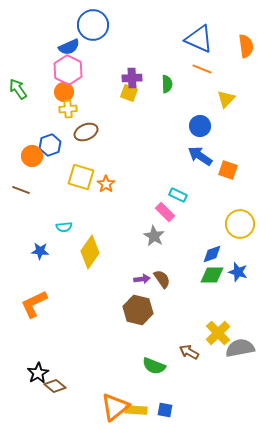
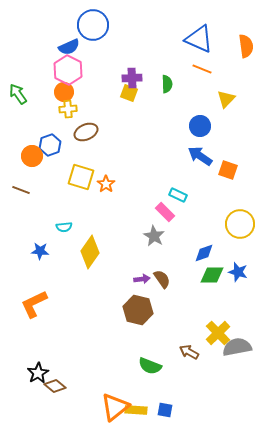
green arrow at (18, 89): moved 5 px down
blue diamond at (212, 254): moved 8 px left, 1 px up
gray semicircle at (240, 348): moved 3 px left, 1 px up
green semicircle at (154, 366): moved 4 px left
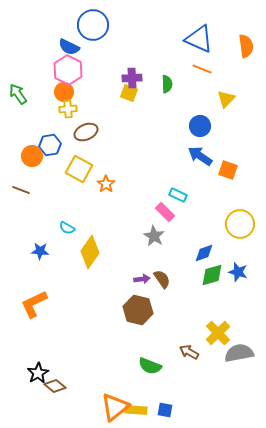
blue semicircle at (69, 47): rotated 50 degrees clockwise
blue hexagon at (50, 145): rotated 10 degrees clockwise
yellow square at (81, 177): moved 2 px left, 8 px up; rotated 12 degrees clockwise
cyan semicircle at (64, 227): moved 3 px right, 1 px down; rotated 35 degrees clockwise
green diamond at (212, 275): rotated 15 degrees counterclockwise
gray semicircle at (237, 347): moved 2 px right, 6 px down
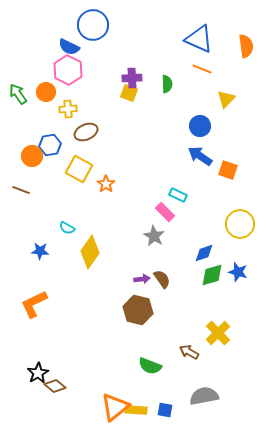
orange circle at (64, 92): moved 18 px left
gray semicircle at (239, 353): moved 35 px left, 43 px down
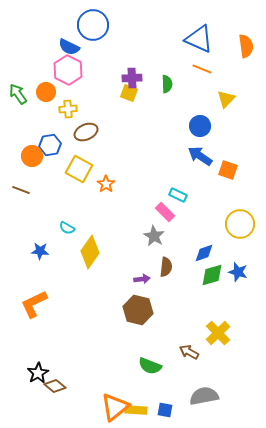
brown semicircle at (162, 279): moved 4 px right, 12 px up; rotated 42 degrees clockwise
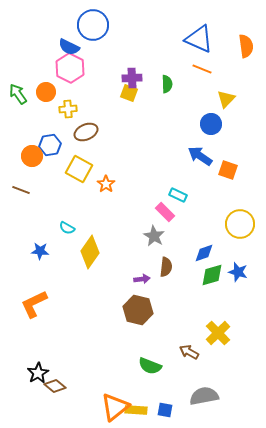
pink hexagon at (68, 70): moved 2 px right, 2 px up
blue circle at (200, 126): moved 11 px right, 2 px up
